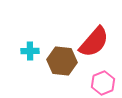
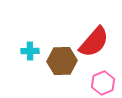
brown hexagon: rotated 8 degrees counterclockwise
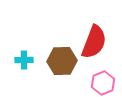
red semicircle: rotated 20 degrees counterclockwise
cyan cross: moved 6 px left, 9 px down
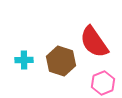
red semicircle: rotated 124 degrees clockwise
brown hexagon: moved 1 px left; rotated 20 degrees clockwise
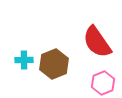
red semicircle: moved 3 px right
brown hexagon: moved 7 px left, 3 px down; rotated 20 degrees clockwise
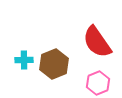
pink hexagon: moved 5 px left
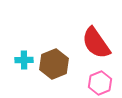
red semicircle: moved 1 px left, 1 px down
pink hexagon: moved 2 px right
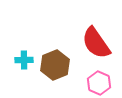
brown hexagon: moved 1 px right, 1 px down
pink hexagon: moved 1 px left; rotated 15 degrees counterclockwise
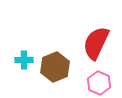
red semicircle: rotated 60 degrees clockwise
brown hexagon: moved 2 px down
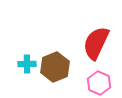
cyan cross: moved 3 px right, 4 px down
